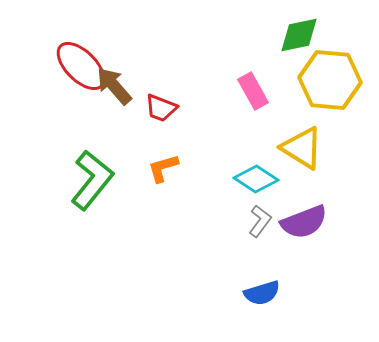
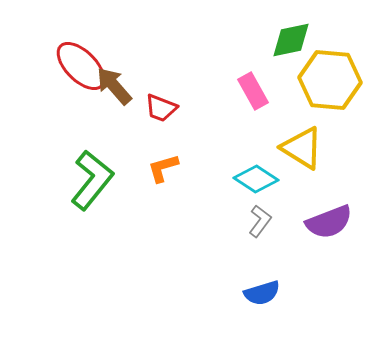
green diamond: moved 8 px left, 5 px down
purple semicircle: moved 25 px right
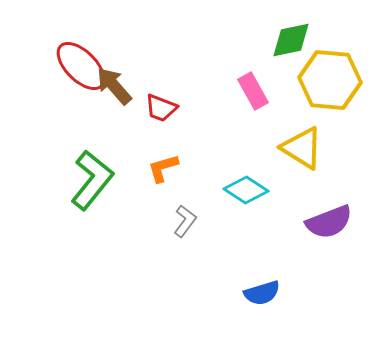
cyan diamond: moved 10 px left, 11 px down
gray L-shape: moved 75 px left
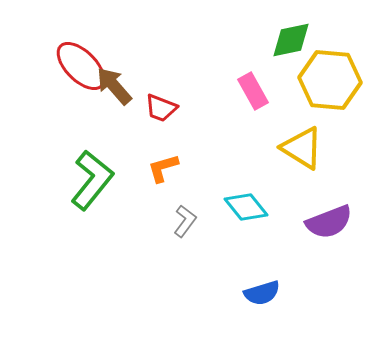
cyan diamond: moved 17 px down; rotated 18 degrees clockwise
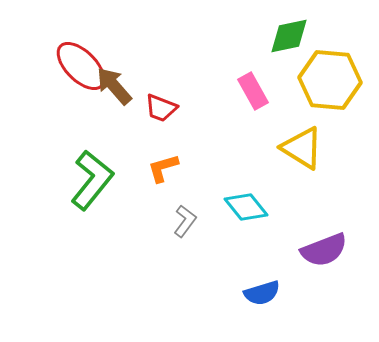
green diamond: moved 2 px left, 4 px up
purple semicircle: moved 5 px left, 28 px down
